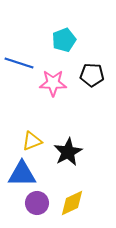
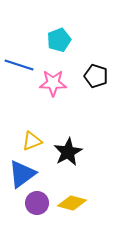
cyan pentagon: moved 5 px left
blue line: moved 2 px down
black pentagon: moved 4 px right, 1 px down; rotated 15 degrees clockwise
blue triangle: rotated 36 degrees counterclockwise
yellow diamond: rotated 40 degrees clockwise
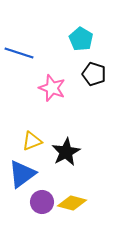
cyan pentagon: moved 22 px right, 1 px up; rotated 20 degrees counterclockwise
blue line: moved 12 px up
black pentagon: moved 2 px left, 2 px up
pink star: moved 1 px left, 5 px down; rotated 20 degrees clockwise
black star: moved 2 px left
purple circle: moved 5 px right, 1 px up
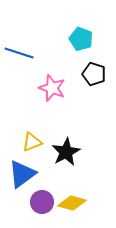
cyan pentagon: rotated 10 degrees counterclockwise
yellow triangle: moved 1 px down
